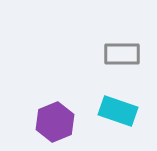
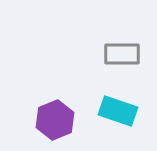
purple hexagon: moved 2 px up
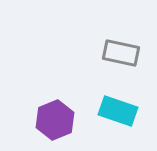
gray rectangle: moved 1 px left, 1 px up; rotated 12 degrees clockwise
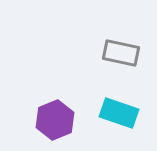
cyan rectangle: moved 1 px right, 2 px down
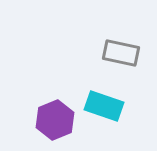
cyan rectangle: moved 15 px left, 7 px up
